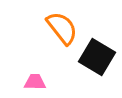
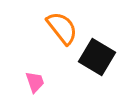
pink trapezoid: rotated 70 degrees clockwise
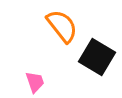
orange semicircle: moved 2 px up
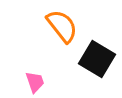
black square: moved 2 px down
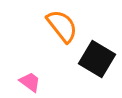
pink trapezoid: moved 5 px left; rotated 35 degrees counterclockwise
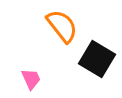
pink trapezoid: moved 1 px right, 3 px up; rotated 30 degrees clockwise
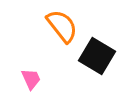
black square: moved 3 px up
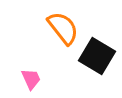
orange semicircle: moved 1 px right, 2 px down
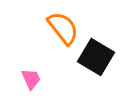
black square: moved 1 px left, 1 px down
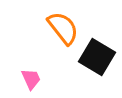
black square: moved 1 px right
